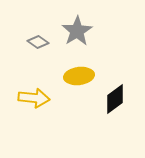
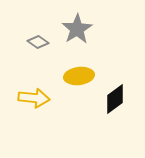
gray star: moved 2 px up
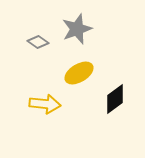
gray star: rotated 12 degrees clockwise
yellow ellipse: moved 3 px up; rotated 24 degrees counterclockwise
yellow arrow: moved 11 px right, 6 px down
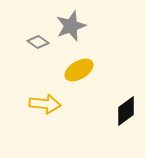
gray star: moved 6 px left, 3 px up
yellow ellipse: moved 3 px up
black diamond: moved 11 px right, 12 px down
